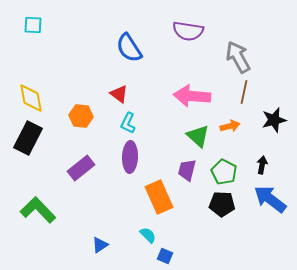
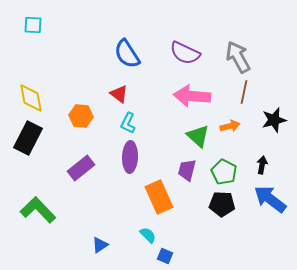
purple semicircle: moved 3 px left, 22 px down; rotated 16 degrees clockwise
blue semicircle: moved 2 px left, 6 px down
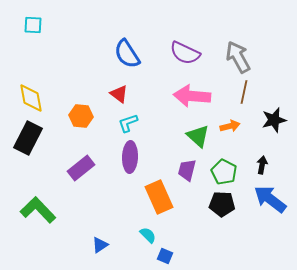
cyan L-shape: rotated 45 degrees clockwise
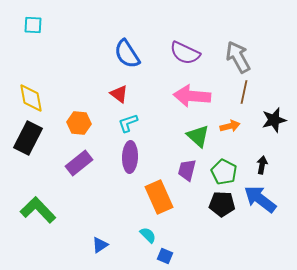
orange hexagon: moved 2 px left, 7 px down
purple rectangle: moved 2 px left, 5 px up
blue arrow: moved 10 px left
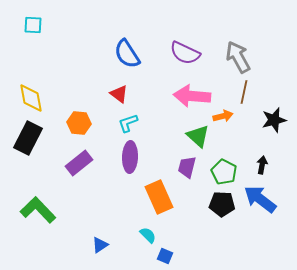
orange arrow: moved 7 px left, 10 px up
purple trapezoid: moved 3 px up
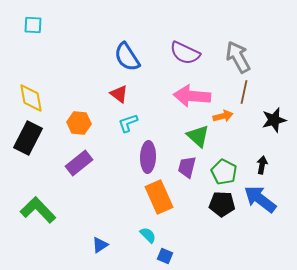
blue semicircle: moved 3 px down
purple ellipse: moved 18 px right
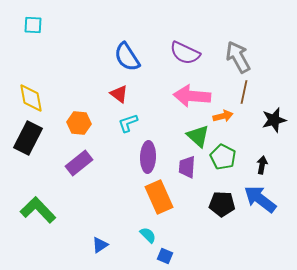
purple trapezoid: rotated 10 degrees counterclockwise
green pentagon: moved 1 px left, 15 px up
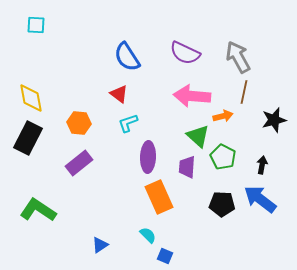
cyan square: moved 3 px right
green L-shape: rotated 12 degrees counterclockwise
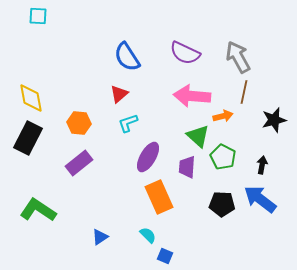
cyan square: moved 2 px right, 9 px up
red triangle: rotated 42 degrees clockwise
purple ellipse: rotated 28 degrees clockwise
blue triangle: moved 8 px up
